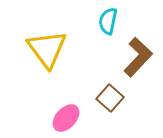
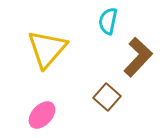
yellow triangle: rotated 18 degrees clockwise
brown square: moved 3 px left, 1 px up
pink ellipse: moved 24 px left, 3 px up
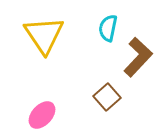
cyan semicircle: moved 7 px down
yellow triangle: moved 3 px left, 14 px up; rotated 15 degrees counterclockwise
brown square: rotated 8 degrees clockwise
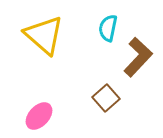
yellow triangle: rotated 15 degrees counterclockwise
brown square: moved 1 px left, 1 px down
pink ellipse: moved 3 px left, 1 px down
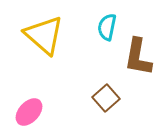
cyan semicircle: moved 1 px left, 1 px up
brown L-shape: rotated 147 degrees clockwise
pink ellipse: moved 10 px left, 4 px up
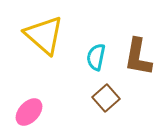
cyan semicircle: moved 11 px left, 30 px down
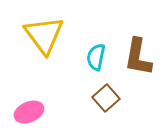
yellow triangle: rotated 12 degrees clockwise
pink ellipse: rotated 24 degrees clockwise
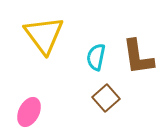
brown L-shape: rotated 18 degrees counterclockwise
pink ellipse: rotated 40 degrees counterclockwise
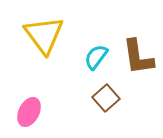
cyan semicircle: rotated 24 degrees clockwise
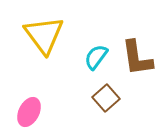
brown L-shape: moved 1 px left, 1 px down
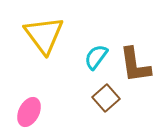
brown L-shape: moved 2 px left, 7 px down
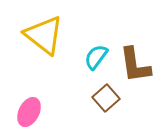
yellow triangle: rotated 15 degrees counterclockwise
